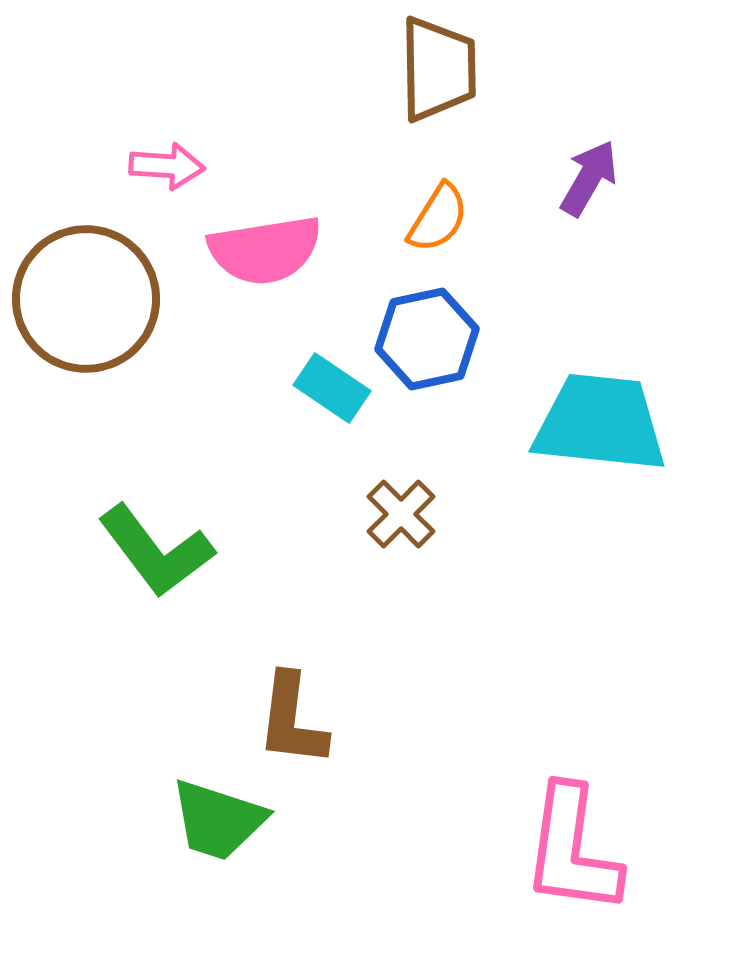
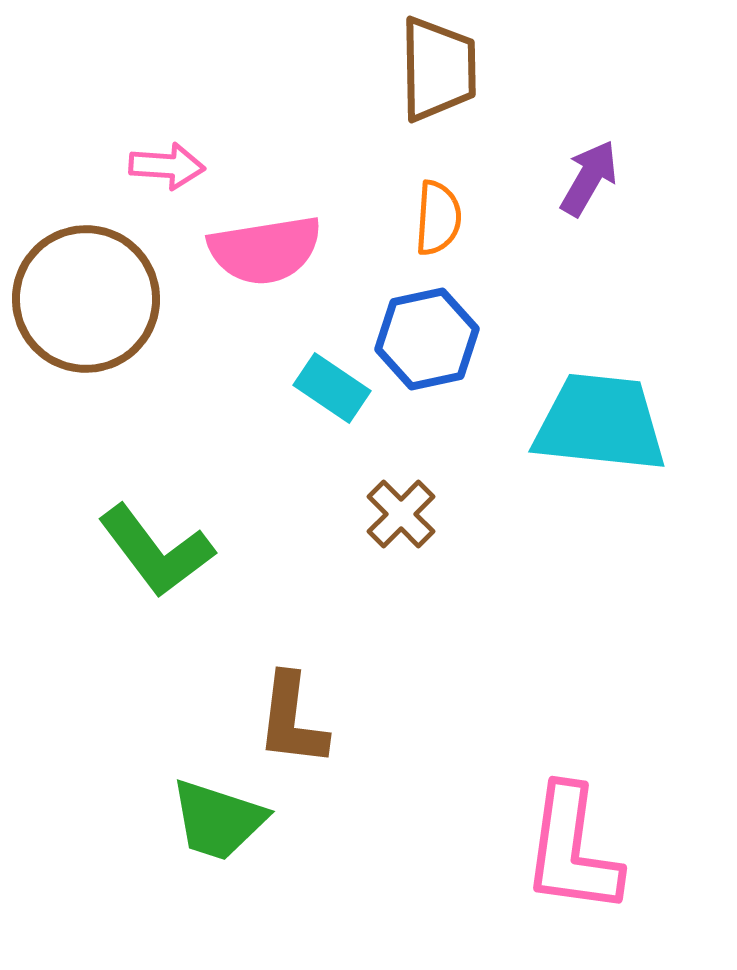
orange semicircle: rotated 28 degrees counterclockwise
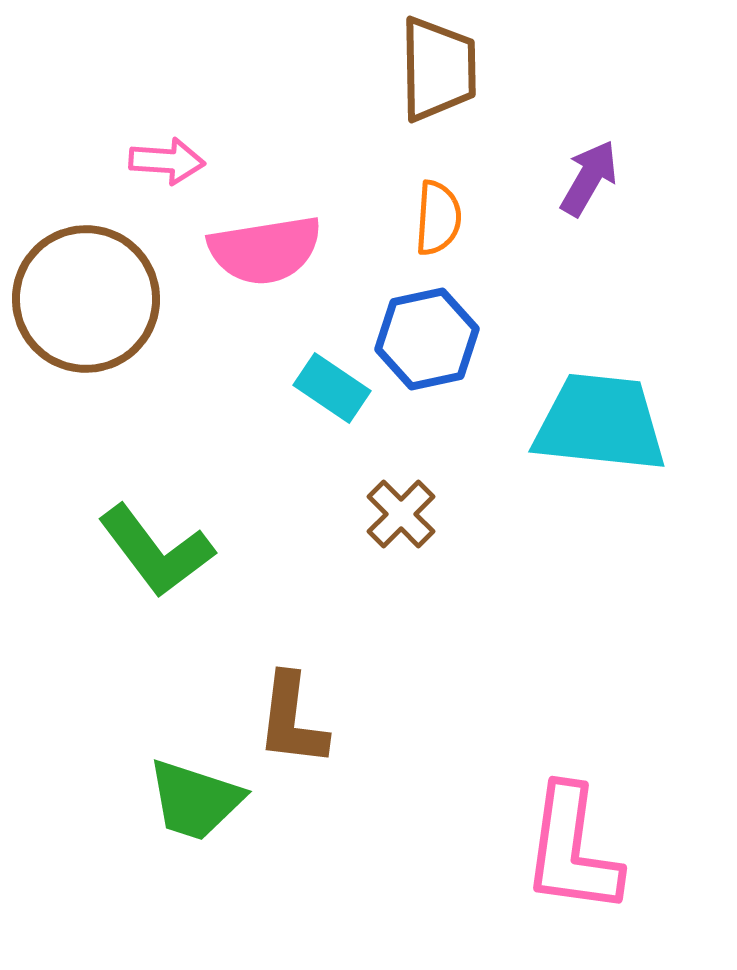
pink arrow: moved 5 px up
green trapezoid: moved 23 px left, 20 px up
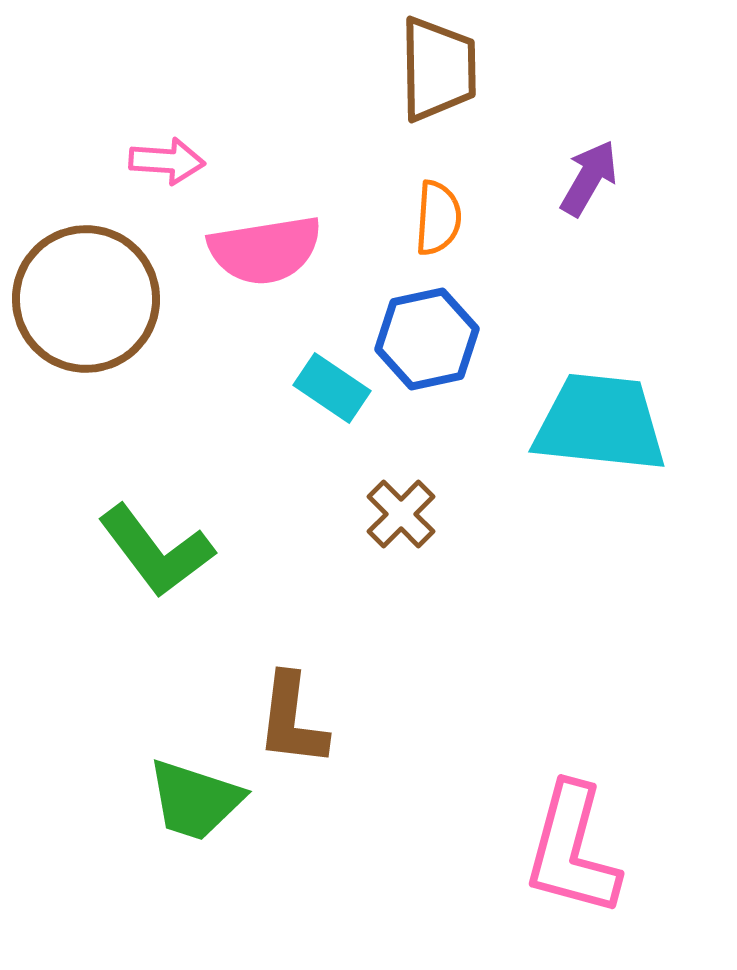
pink L-shape: rotated 7 degrees clockwise
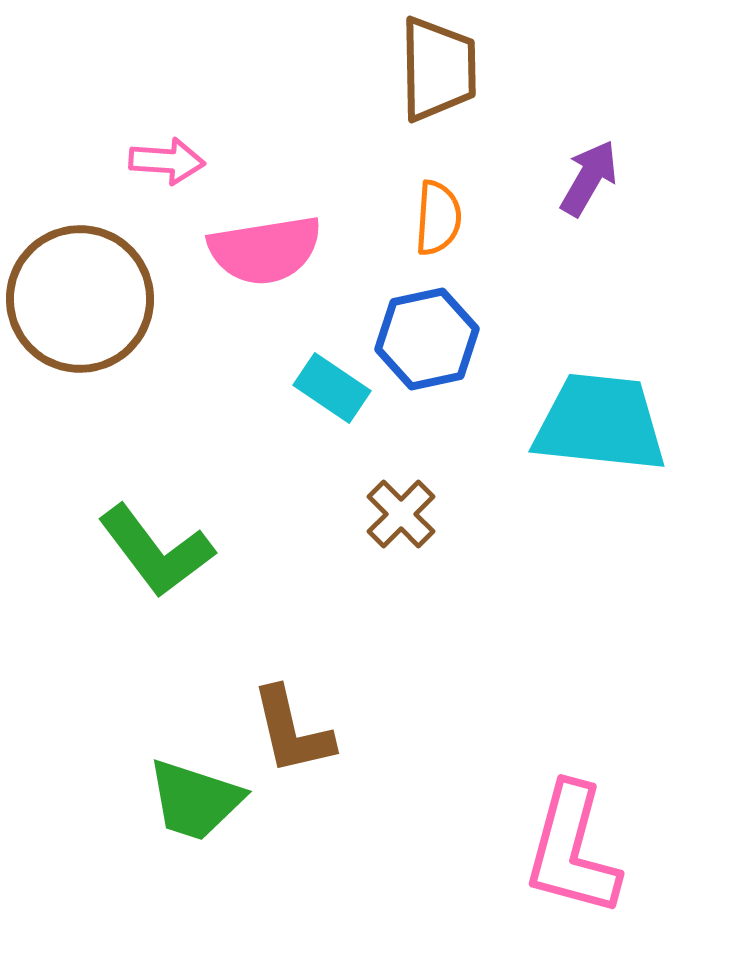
brown circle: moved 6 px left
brown L-shape: moved 11 px down; rotated 20 degrees counterclockwise
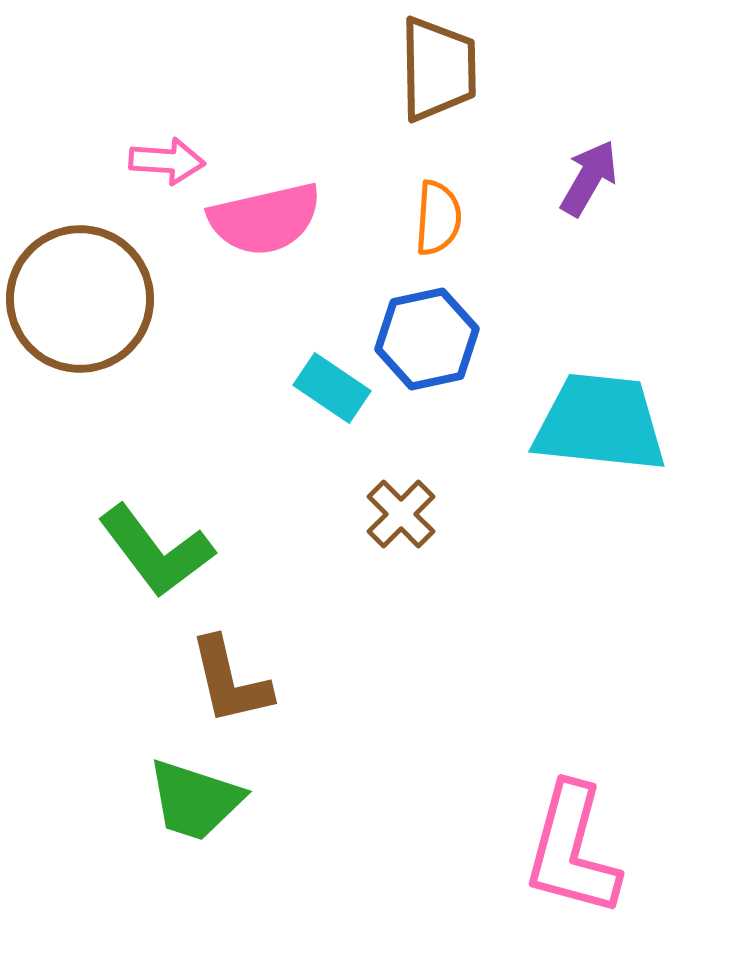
pink semicircle: moved 31 px up; rotated 4 degrees counterclockwise
brown L-shape: moved 62 px left, 50 px up
